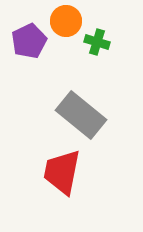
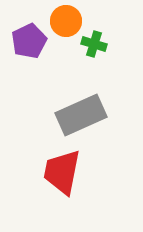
green cross: moved 3 px left, 2 px down
gray rectangle: rotated 63 degrees counterclockwise
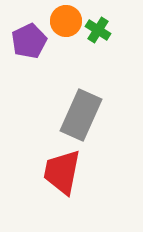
green cross: moved 4 px right, 14 px up; rotated 15 degrees clockwise
gray rectangle: rotated 42 degrees counterclockwise
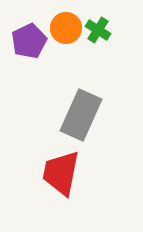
orange circle: moved 7 px down
red trapezoid: moved 1 px left, 1 px down
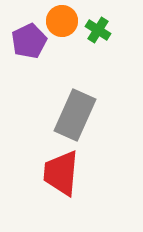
orange circle: moved 4 px left, 7 px up
gray rectangle: moved 6 px left
red trapezoid: rotated 6 degrees counterclockwise
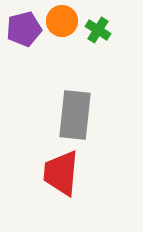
purple pentagon: moved 5 px left, 12 px up; rotated 12 degrees clockwise
gray rectangle: rotated 18 degrees counterclockwise
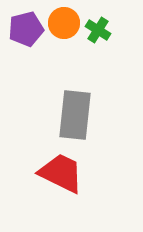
orange circle: moved 2 px right, 2 px down
purple pentagon: moved 2 px right
red trapezoid: rotated 111 degrees clockwise
